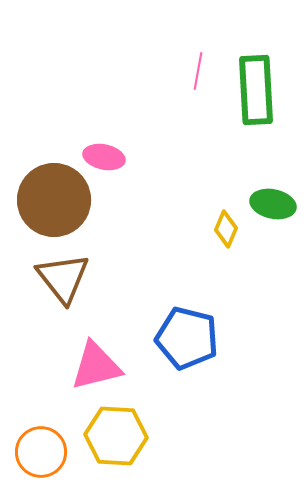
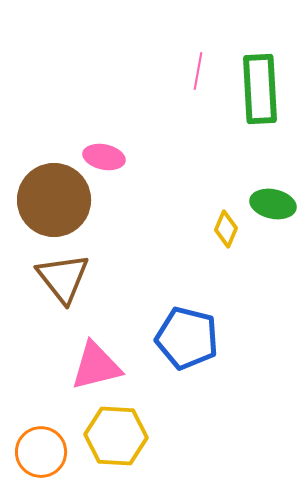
green rectangle: moved 4 px right, 1 px up
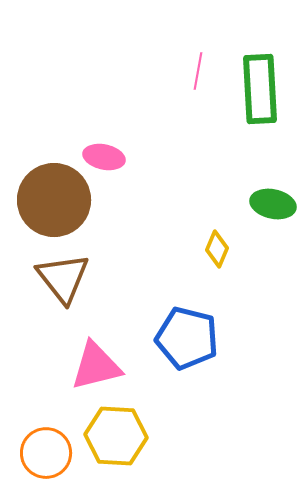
yellow diamond: moved 9 px left, 20 px down
orange circle: moved 5 px right, 1 px down
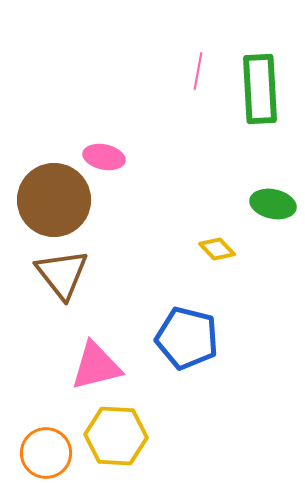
yellow diamond: rotated 66 degrees counterclockwise
brown triangle: moved 1 px left, 4 px up
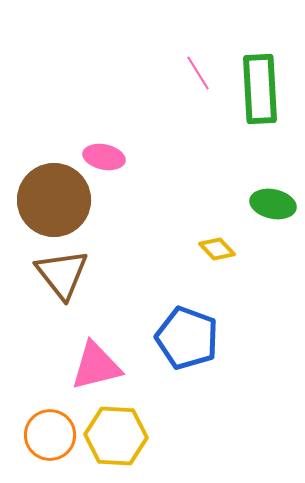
pink line: moved 2 px down; rotated 42 degrees counterclockwise
blue pentagon: rotated 6 degrees clockwise
orange circle: moved 4 px right, 18 px up
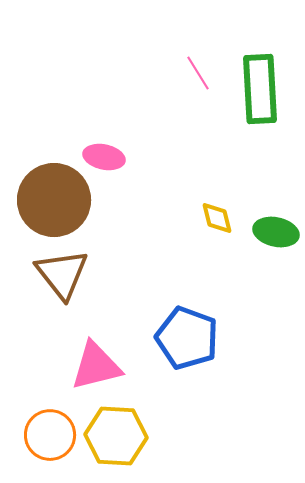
green ellipse: moved 3 px right, 28 px down
yellow diamond: moved 31 px up; rotated 30 degrees clockwise
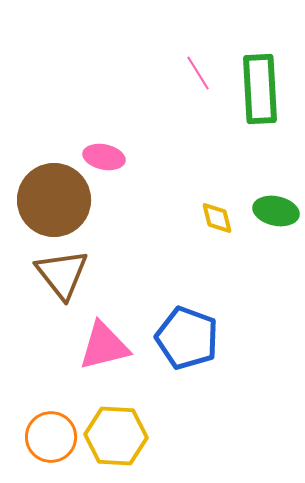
green ellipse: moved 21 px up
pink triangle: moved 8 px right, 20 px up
orange circle: moved 1 px right, 2 px down
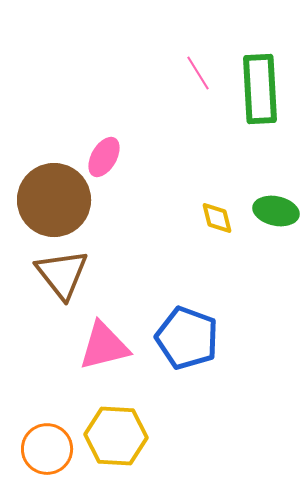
pink ellipse: rotated 72 degrees counterclockwise
orange circle: moved 4 px left, 12 px down
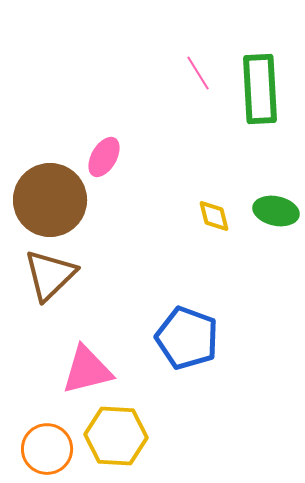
brown circle: moved 4 px left
yellow diamond: moved 3 px left, 2 px up
brown triangle: moved 12 px left, 1 px down; rotated 24 degrees clockwise
pink triangle: moved 17 px left, 24 px down
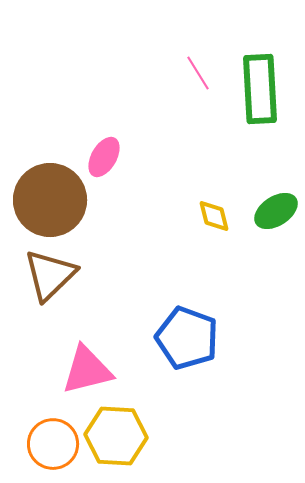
green ellipse: rotated 45 degrees counterclockwise
orange circle: moved 6 px right, 5 px up
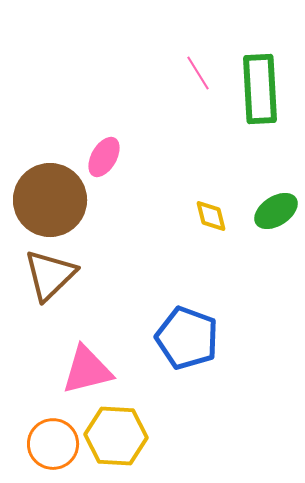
yellow diamond: moved 3 px left
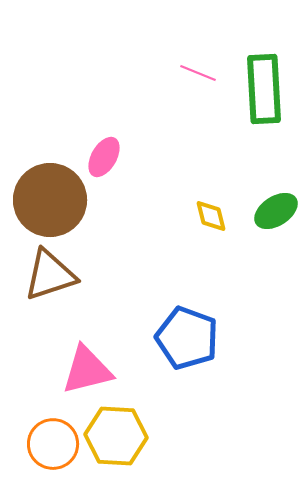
pink line: rotated 36 degrees counterclockwise
green rectangle: moved 4 px right
brown triangle: rotated 26 degrees clockwise
